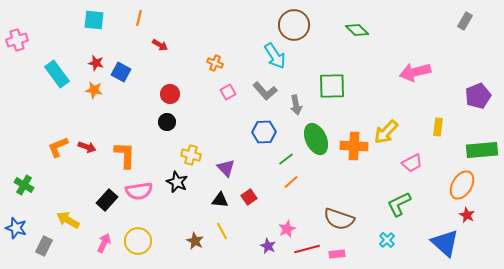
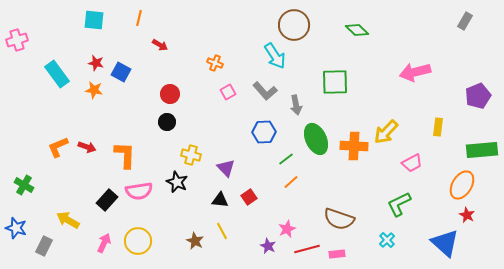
green square at (332, 86): moved 3 px right, 4 px up
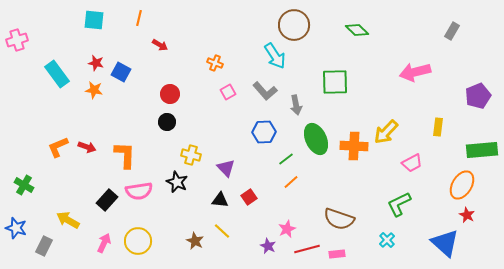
gray rectangle at (465, 21): moved 13 px left, 10 px down
yellow line at (222, 231): rotated 18 degrees counterclockwise
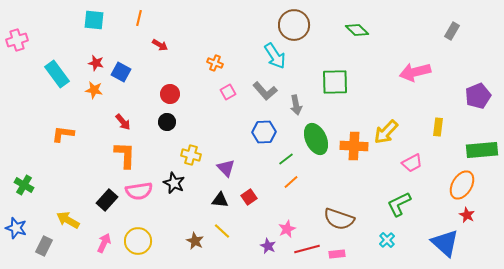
orange L-shape at (58, 147): moved 5 px right, 13 px up; rotated 30 degrees clockwise
red arrow at (87, 147): moved 36 px right, 25 px up; rotated 30 degrees clockwise
black star at (177, 182): moved 3 px left, 1 px down
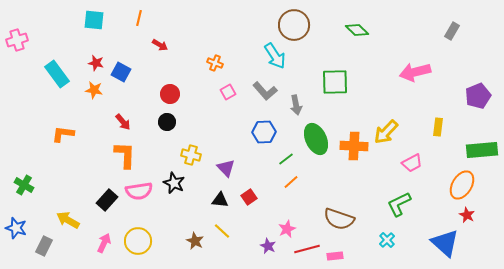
pink rectangle at (337, 254): moved 2 px left, 2 px down
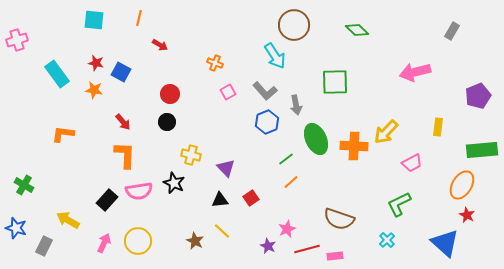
blue hexagon at (264, 132): moved 3 px right, 10 px up; rotated 20 degrees counterclockwise
red square at (249, 197): moved 2 px right, 1 px down
black triangle at (220, 200): rotated 12 degrees counterclockwise
